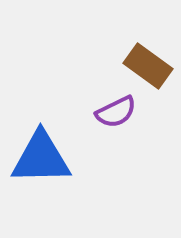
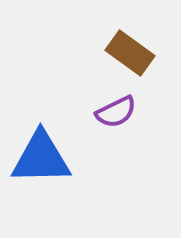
brown rectangle: moved 18 px left, 13 px up
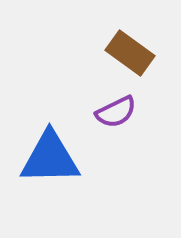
blue triangle: moved 9 px right
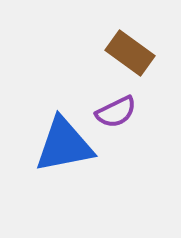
blue triangle: moved 14 px right, 13 px up; rotated 10 degrees counterclockwise
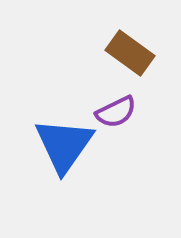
blue triangle: rotated 44 degrees counterclockwise
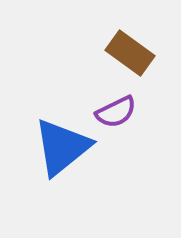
blue triangle: moved 2 px left, 2 px down; rotated 16 degrees clockwise
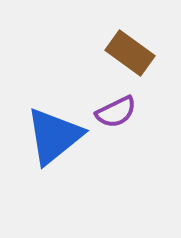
blue triangle: moved 8 px left, 11 px up
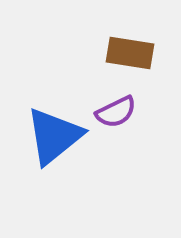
brown rectangle: rotated 27 degrees counterclockwise
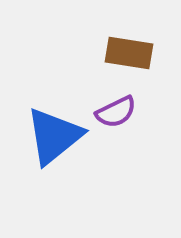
brown rectangle: moved 1 px left
